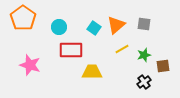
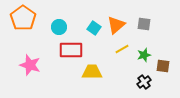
brown square: rotated 16 degrees clockwise
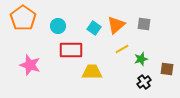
cyan circle: moved 1 px left, 1 px up
green star: moved 3 px left, 4 px down
brown square: moved 4 px right, 3 px down
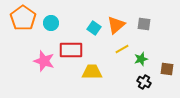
cyan circle: moved 7 px left, 3 px up
pink star: moved 14 px right, 4 px up
black cross: rotated 24 degrees counterclockwise
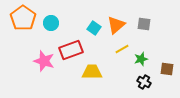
red rectangle: rotated 20 degrees counterclockwise
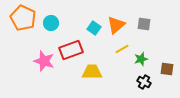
orange pentagon: rotated 10 degrees counterclockwise
